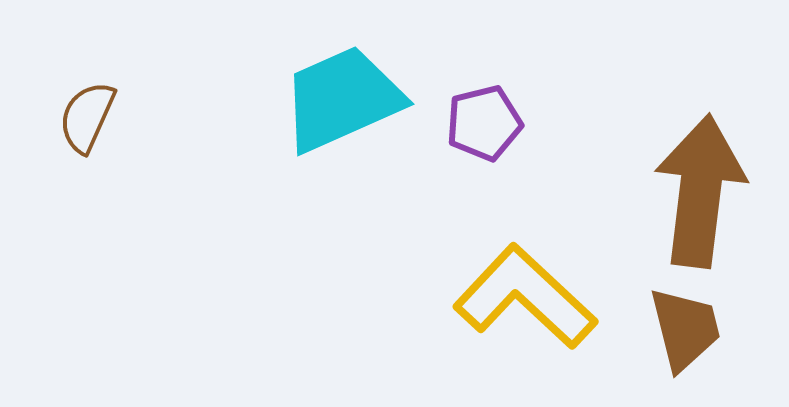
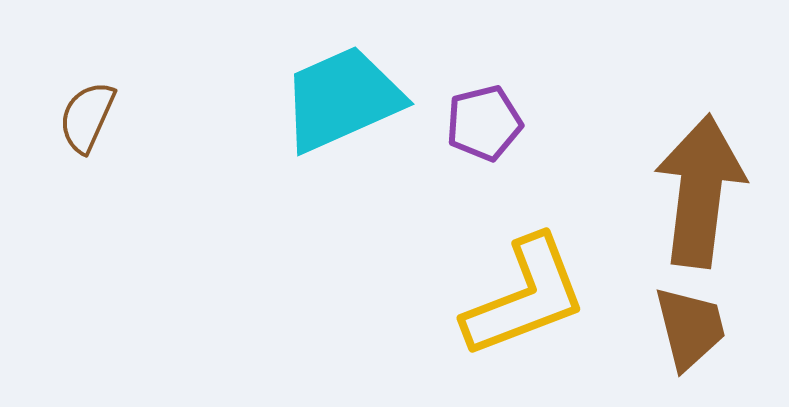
yellow L-shape: rotated 116 degrees clockwise
brown trapezoid: moved 5 px right, 1 px up
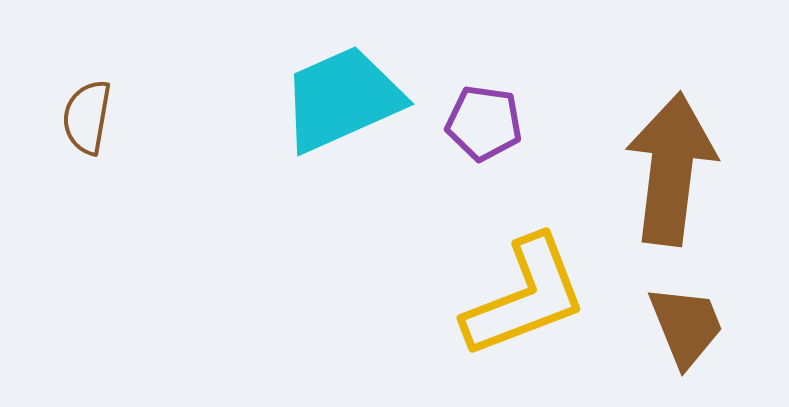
brown semicircle: rotated 14 degrees counterclockwise
purple pentagon: rotated 22 degrees clockwise
brown arrow: moved 29 px left, 22 px up
brown trapezoid: moved 4 px left, 2 px up; rotated 8 degrees counterclockwise
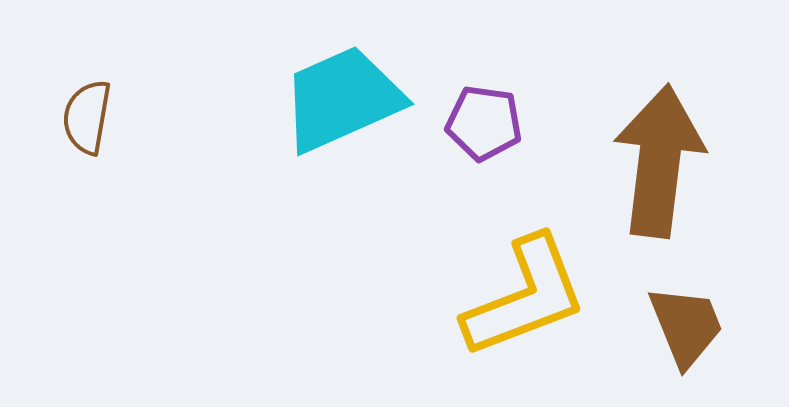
brown arrow: moved 12 px left, 8 px up
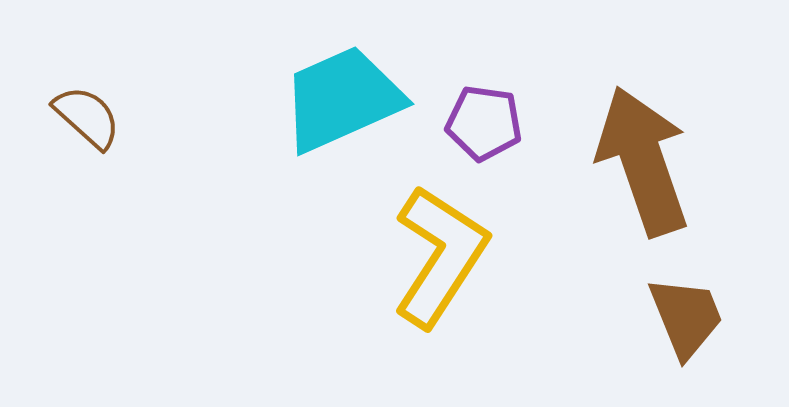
brown semicircle: rotated 122 degrees clockwise
brown arrow: moved 16 px left; rotated 26 degrees counterclockwise
yellow L-shape: moved 85 px left, 41 px up; rotated 36 degrees counterclockwise
brown trapezoid: moved 9 px up
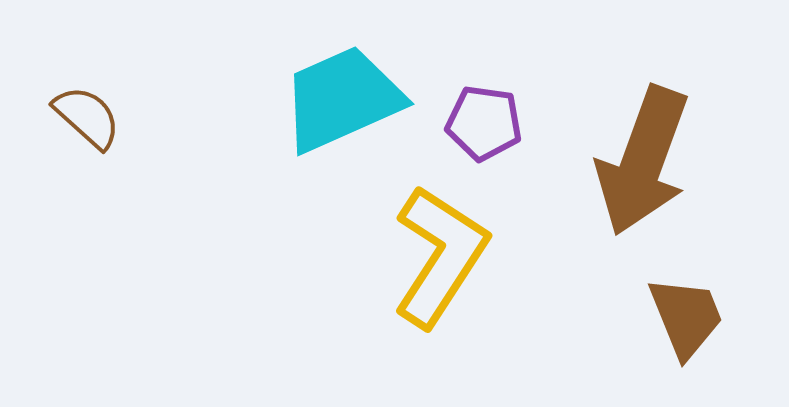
brown arrow: rotated 141 degrees counterclockwise
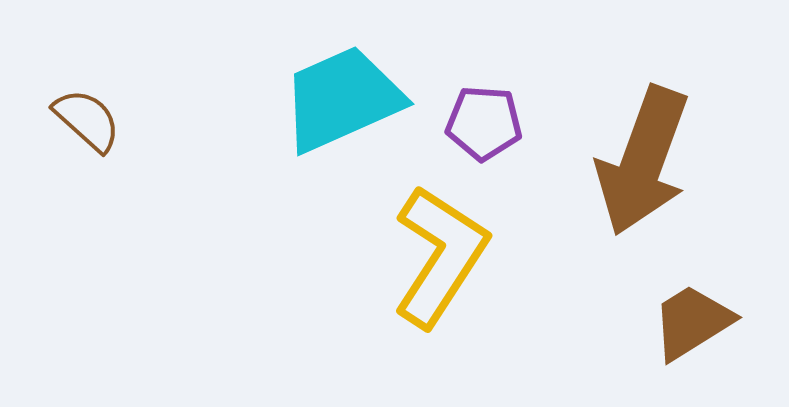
brown semicircle: moved 3 px down
purple pentagon: rotated 4 degrees counterclockwise
brown trapezoid: moved 6 px right, 5 px down; rotated 100 degrees counterclockwise
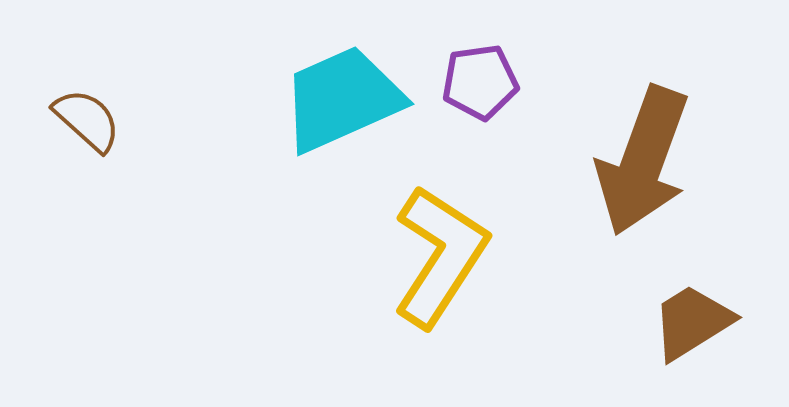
purple pentagon: moved 4 px left, 41 px up; rotated 12 degrees counterclockwise
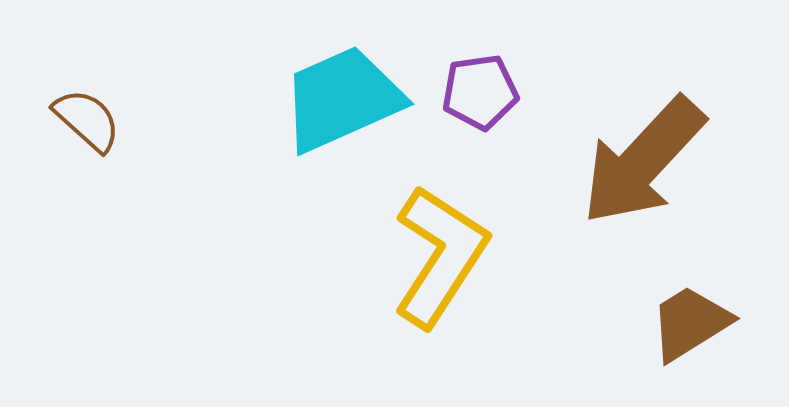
purple pentagon: moved 10 px down
brown arrow: rotated 23 degrees clockwise
brown trapezoid: moved 2 px left, 1 px down
